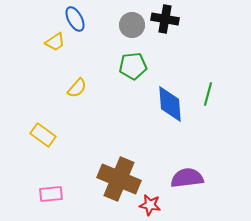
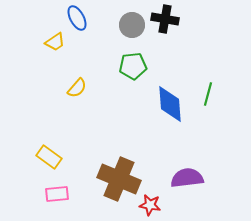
blue ellipse: moved 2 px right, 1 px up
yellow rectangle: moved 6 px right, 22 px down
pink rectangle: moved 6 px right
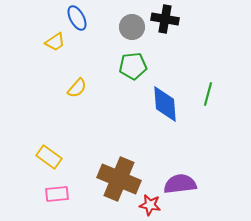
gray circle: moved 2 px down
blue diamond: moved 5 px left
purple semicircle: moved 7 px left, 6 px down
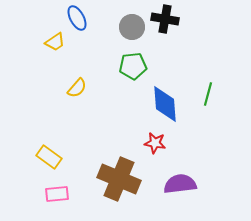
red star: moved 5 px right, 62 px up
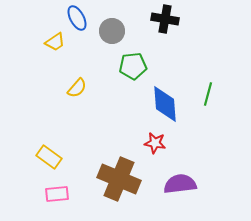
gray circle: moved 20 px left, 4 px down
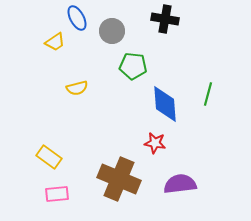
green pentagon: rotated 12 degrees clockwise
yellow semicircle: rotated 35 degrees clockwise
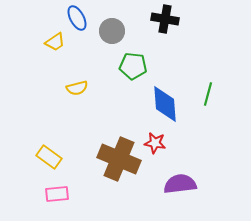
brown cross: moved 20 px up
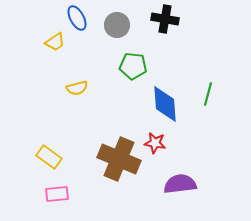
gray circle: moved 5 px right, 6 px up
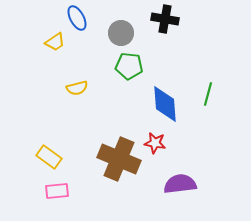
gray circle: moved 4 px right, 8 px down
green pentagon: moved 4 px left
pink rectangle: moved 3 px up
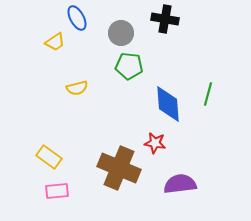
blue diamond: moved 3 px right
brown cross: moved 9 px down
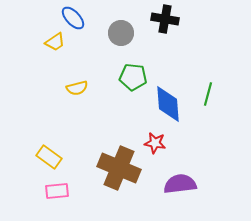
blue ellipse: moved 4 px left; rotated 15 degrees counterclockwise
green pentagon: moved 4 px right, 11 px down
